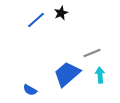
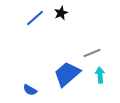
blue line: moved 1 px left, 2 px up
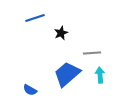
black star: moved 20 px down
blue line: rotated 24 degrees clockwise
gray line: rotated 18 degrees clockwise
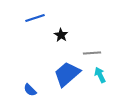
black star: moved 2 px down; rotated 16 degrees counterclockwise
cyan arrow: rotated 21 degrees counterclockwise
blue semicircle: rotated 16 degrees clockwise
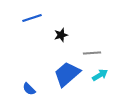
blue line: moved 3 px left
black star: rotated 24 degrees clockwise
cyan arrow: rotated 84 degrees clockwise
blue semicircle: moved 1 px left, 1 px up
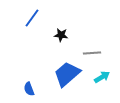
blue line: rotated 36 degrees counterclockwise
black star: rotated 24 degrees clockwise
cyan arrow: moved 2 px right, 2 px down
blue semicircle: rotated 24 degrees clockwise
